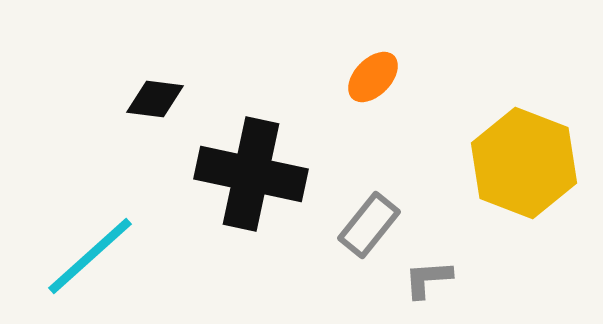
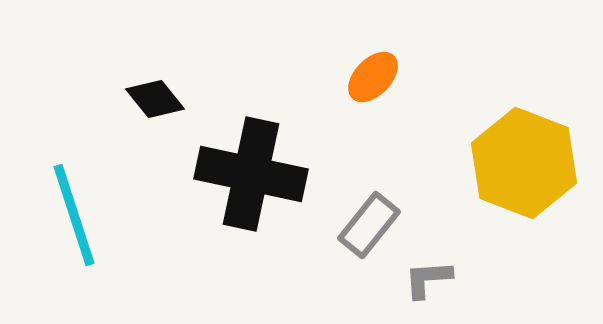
black diamond: rotated 44 degrees clockwise
cyan line: moved 16 px left, 41 px up; rotated 66 degrees counterclockwise
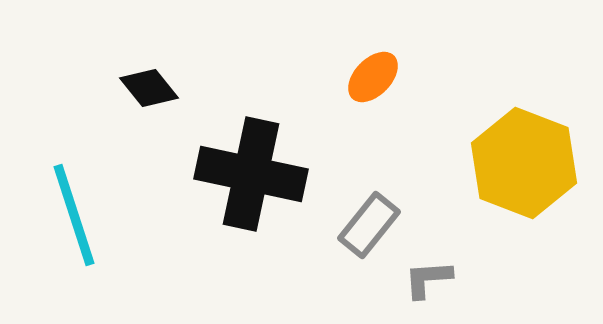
black diamond: moved 6 px left, 11 px up
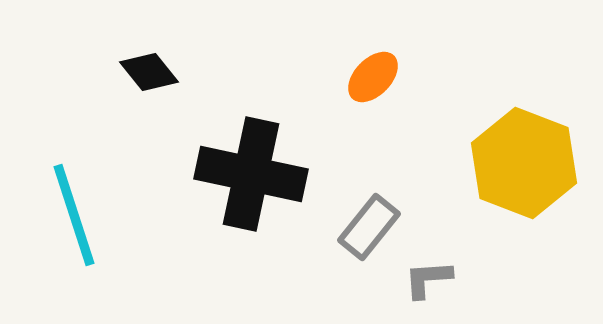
black diamond: moved 16 px up
gray rectangle: moved 2 px down
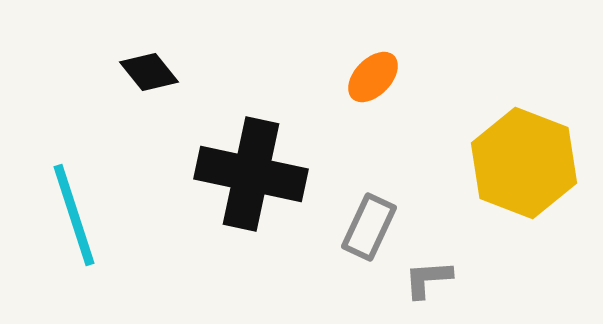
gray rectangle: rotated 14 degrees counterclockwise
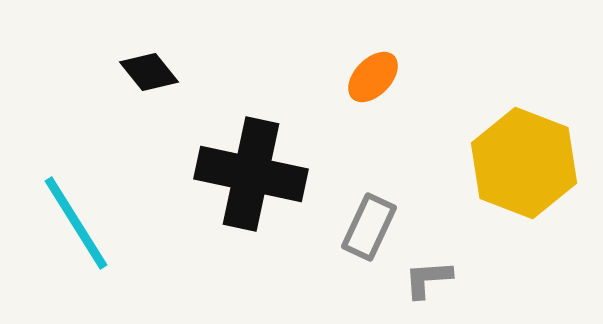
cyan line: moved 2 px right, 8 px down; rotated 14 degrees counterclockwise
